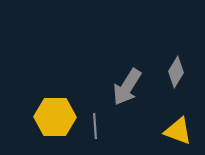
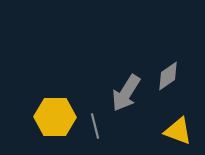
gray diamond: moved 8 px left, 4 px down; rotated 24 degrees clockwise
gray arrow: moved 1 px left, 6 px down
gray line: rotated 10 degrees counterclockwise
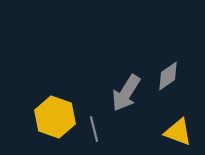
yellow hexagon: rotated 18 degrees clockwise
gray line: moved 1 px left, 3 px down
yellow triangle: moved 1 px down
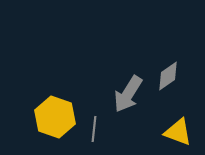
gray arrow: moved 2 px right, 1 px down
gray line: rotated 20 degrees clockwise
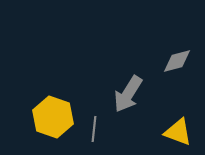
gray diamond: moved 9 px right, 15 px up; rotated 20 degrees clockwise
yellow hexagon: moved 2 px left
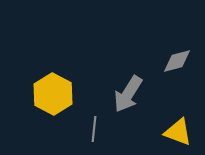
yellow hexagon: moved 23 px up; rotated 9 degrees clockwise
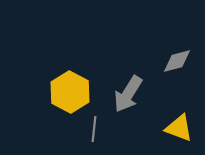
yellow hexagon: moved 17 px right, 2 px up
yellow triangle: moved 1 px right, 4 px up
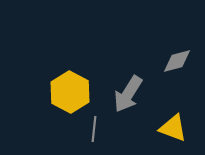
yellow triangle: moved 6 px left
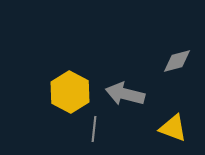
gray arrow: moved 3 px left; rotated 72 degrees clockwise
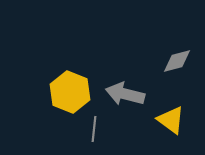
yellow hexagon: rotated 6 degrees counterclockwise
yellow triangle: moved 2 px left, 8 px up; rotated 16 degrees clockwise
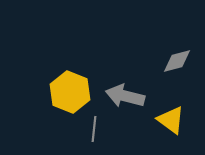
gray arrow: moved 2 px down
